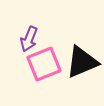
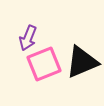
purple arrow: moved 1 px left, 1 px up
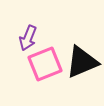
pink square: moved 1 px right
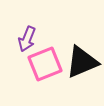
purple arrow: moved 1 px left, 1 px down
